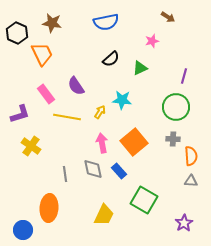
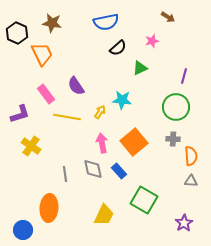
black semicircle: moved 7 px right, 11 px up
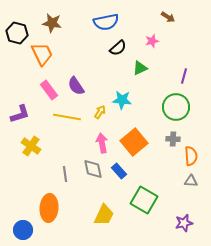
black hexagon: rotated 10 degrees counterclockwise
pink rectangle: moved 3 px right, 4 px up
purple star: rotated 18 degrees clockwise
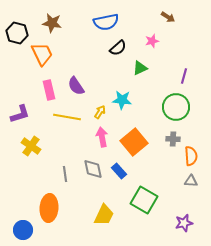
pink rectangle: rotated 24 degrees clockwise
pink arrow: moved 6 px up
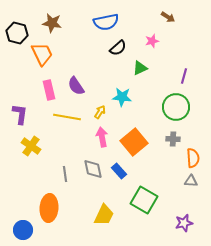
cyan star: moved 3 px up
purple L-shape: rotated 65 degrees counterclockwise
orange semicircle: moved 2 px right, 2 px down
